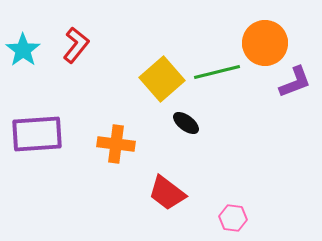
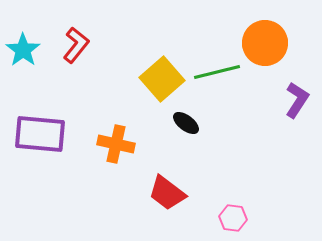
purple L-shape: moved 2 px right, 18 px down; rotated 36 degrees counterclockwise
purple rectangle: moved 3 px right; rotated 9 degrees clockwise
orange cross: rotated 6 degrees clockwise
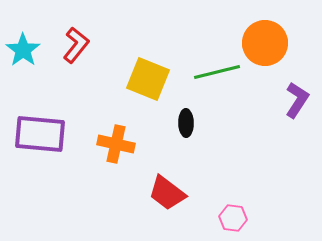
yellow square: moved 14 px left; rotated 27 degrees counterclockwise
black ellipse: rotated 52 degrees clockwise
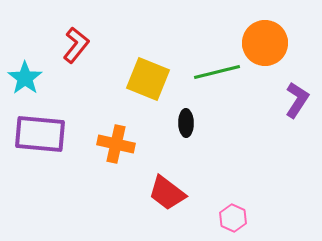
cyan star: moved 2 px right, 28 px down
pink hexagon: rotated 16 degrees clockwise
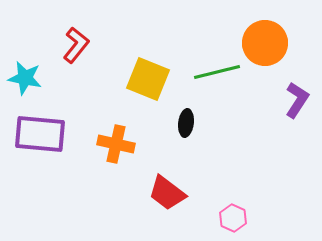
cyan star: rotated 24 degrees counterclockwise
black ellipse: rotated 8 degrees clockwise
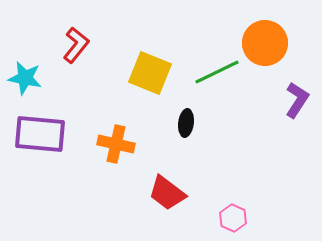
green line: rotated 12 degrees counterclockwise
yellow square: moved 2 px right, 6 px up
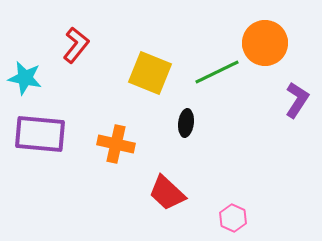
red trapezoid: rotated 6 degrees clockwise
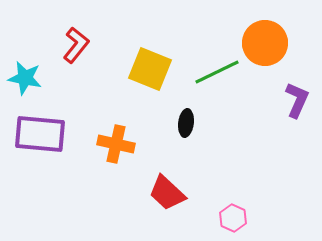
yellow square: moved 4 px up
purple L-shape: rotated 9 degrees counterclockwise
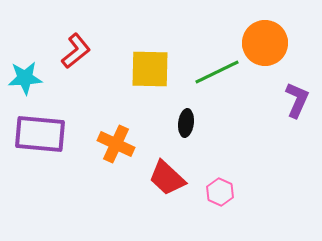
red L-shape: moved 6 px down; rotated 12 degrees clockwise
yellow square: rotated 21 degrees counterclockwise
cyan star: rotated 16 degrees counterclockwise
orange cross: rotated 12 degrees clockwise
red trapezoid: moved 15 px up
pink hexagon: moved 13 px left, 26 px up
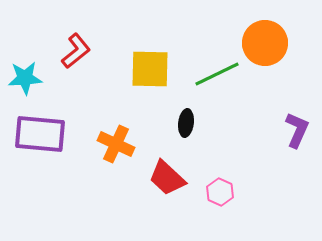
green line: moved 2 px down
purple L-shape: moved 30 px down
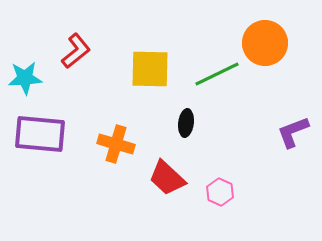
purple L-shape: moved 4 px left, 2 px down; rotated 135 degrees counterclockwise
orange cross: rotated 9 degrees counterclockwise
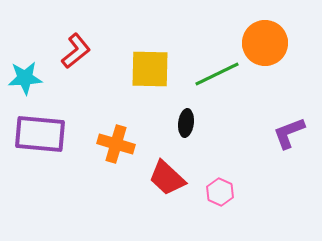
purple L-shape: moved 4 px left, 1 px down
